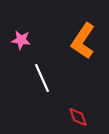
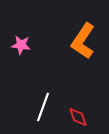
pink star: moved 5 px down
white line: moved 1 px right, 29 px down; rotated 44 degrees clockwise
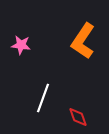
white line: moved 9 px up
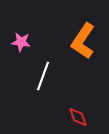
pink star: moved 3 px up
white line: moved 22 px up
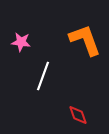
orange L-shape: moved 2 px right, 1 px up; rotated 126 degrees clockwise
red diamond: moved 2 px up
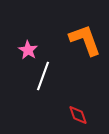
pink star: moved 7 px right, 8 px down; rotated 24 degrees clockwise
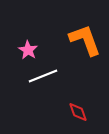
white line: rotated 48 degrees clockwise
red diamond: moved 3 px up
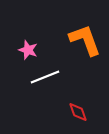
pink star: rotated 12 degrees counterclockwise
white line: moved 2 px right, 1 px down
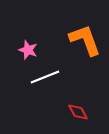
red diamond: rotated 10 degrees counterclockwise
